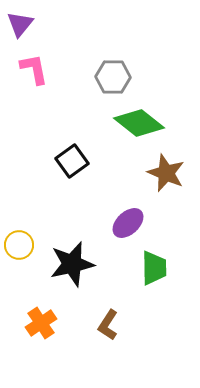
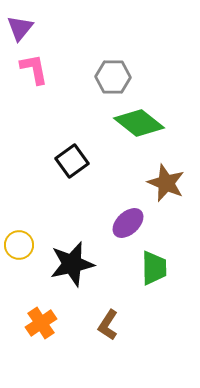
purple triangle: moved 4 px down
brown star: moved 10 px down
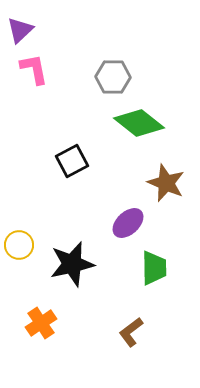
purple triangle: moved 2 px down; rotated 8 degrees clockwise
black square: rotated 8 degrees clockwise
brown L-shape: moved 23 px right, 7 px down; rotated 20 degrees clockwise
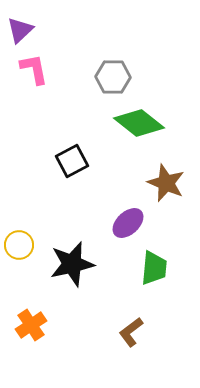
green trapezoid: rotated 6 degrees clockwise
orange cross: moved 10 px left, 2 px down
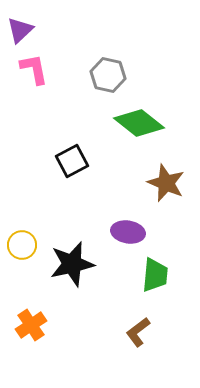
gray hexagon: moved 5 px left, 2 px up; rotated 12 degrees clockwise
purple ellipse: moved 9 px down; rotated 52 degrees clockwise
yellow circle: moved 3 px right
green trapezoid: moved 1 px right, 7 px down
brown L-shape: moved 7 px right
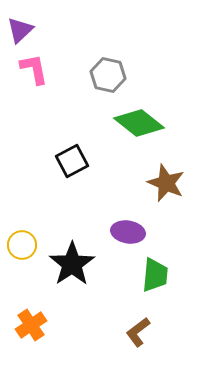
black star: rotated 21 degrees counterclockwise
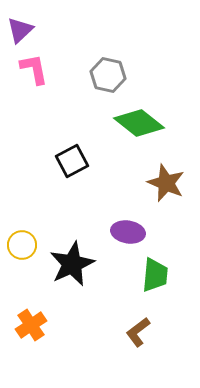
black star: rotated 9 degrees clockwise
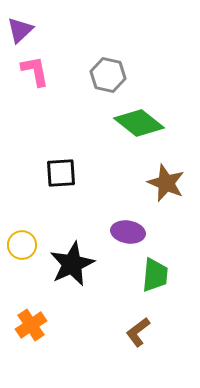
pink L-shape: moved 1 px right, 2 px down
black square: moved 11 px left, 12 px down; rotated 24 degrees clockwise
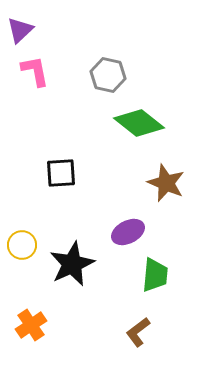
purple ellipse: rotated 36 degrees counterclockwise
